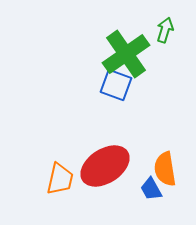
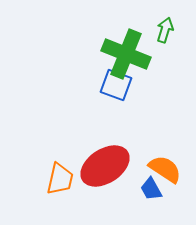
green cross: rotated 33 degrees counterclockwise
orange semicircle: rotated 132 degrees clockwise
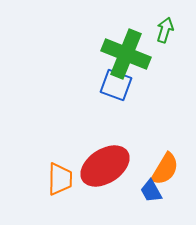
orange semicircle: rotated 88 degrees clockwise
orange trapezoid: rotated 12 degrees counterclockwise
blue trapezoid: moved 2 px down
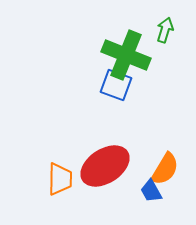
green cross: moved 1 px down
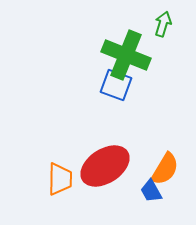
green arrow: moved 2 px left, 6 px up
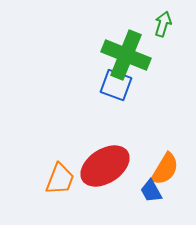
orange trapezoid: rotated 20 degrees clockwise
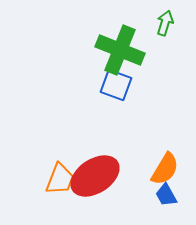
green arrow: moved 2 px right, 1 px up
green cross: moved 6 px left, 5 px up
red ellipse: moved 10 px left, 10 px down
blue trapezoid: moved 15 px right, 4 px down
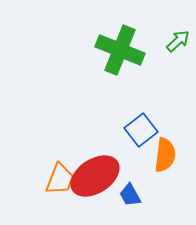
green arrow: moved 13 px right, 18 px down; rotated 30 degrees clockwise
blue square: moved 25 px right, 45 px down; rotated 32 degrees clockwise
orange semicircle: moved 14 px up; rotated 24 degrees counterclockwise
blue trapezoid: moved 36 px left
